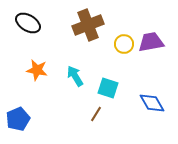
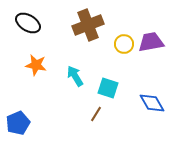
orange star: moved 1 px left, 5 px up
blue pentagon: moved 4 px down
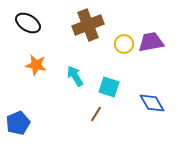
cyan square: moved 1 px right, 1 px up
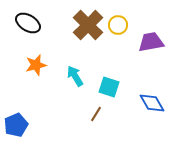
brown cross: rotated 24 degrees counterclockwise
yellow circle: moved 6 px left, 19 px up
orange star: rotated 25 degrees counterclockwise
blue pentagon: moved 2 px left, 2 px down
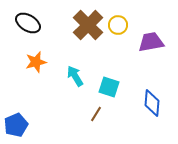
orange star: moved 3 px up
blue diamond: rotated 36 degrees clockwise
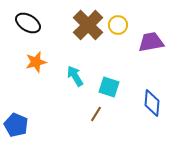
blue pentagon: rotated 25 degrees counterclockwise
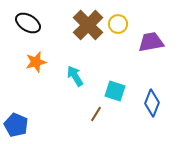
yellow circle: moved 1 px up
cyan square: moved 6 px right, 4 px down
blue diamond: rotated 16 degrees clockwise
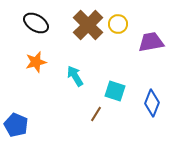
black ellipse: moved 8 px right
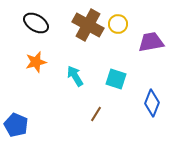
brown cross: rotated 16 degrees counterclockwise
cyan square: moved 1 px right, 12 px up
